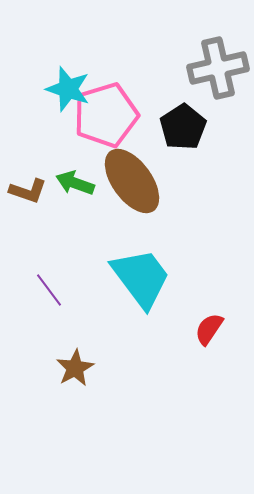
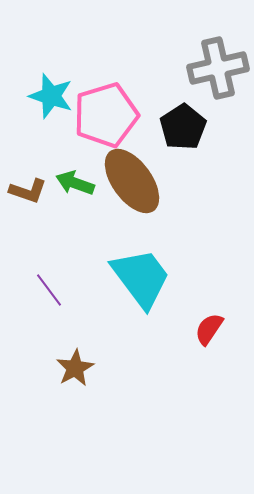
cyan star: moved 17 px left, 7 px down
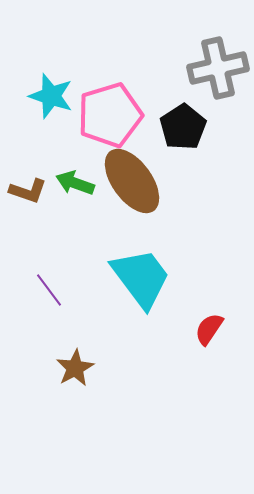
pink pentagon: moved 4 px right
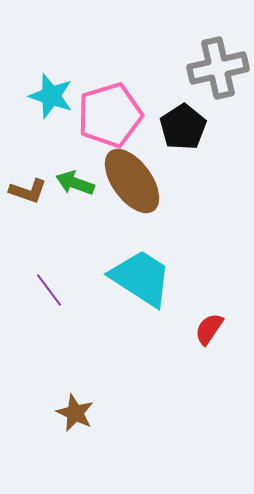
cyan trapezoid: rotated 20 degrees counterclockwise
brown star: moved 45 px down; rotated 18 degrees counterclockwise
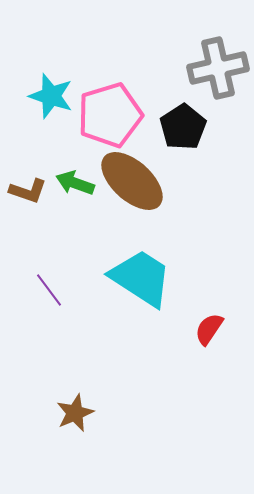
brown ellipse: rotated 12 degrees counterclockwise
brown star: rotated 24 degrees clockwise
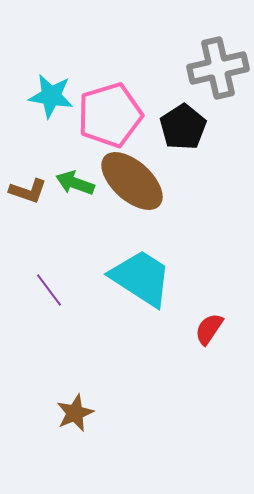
cyan star: rotated 9 degrees counterclockwise
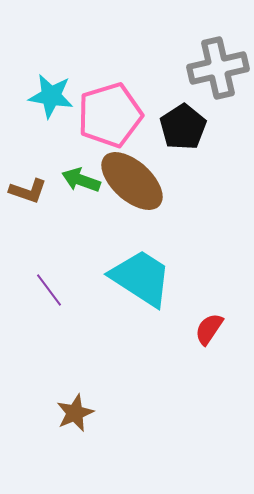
green arrow: moved 6 px right, 3 px up
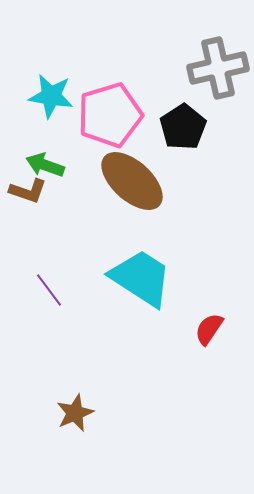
green arrow: moved 36 px left, 15 px up
